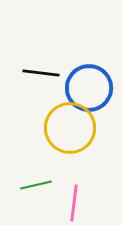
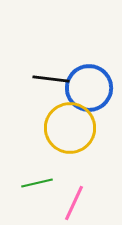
black line: moved 10 px right, 6 px down
green line: moved 1 px right, 2 px up
pink line: rotated 18 degrees clockwise
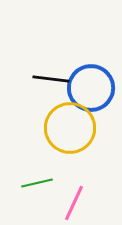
blue circle: moved 2 px right
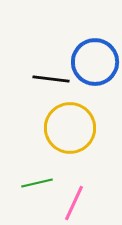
blue circle: moved 4 px right, 26 px up
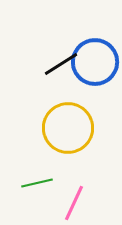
black line: moved 10 px right, 15 px up; rotated 39 degrees counterclockwise
yellow circle: moved 2 px left
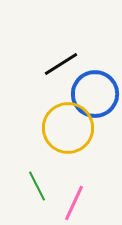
blue circle: moved 32 px down
green line: moved 3 px down; rotated 76 degrees clockwise
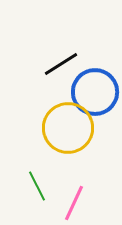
blue circle: moved 2 px up
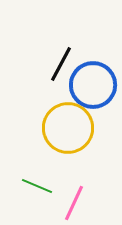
black line: rotated 30 degrees counterclockwise
blue circle: moved 2 px left, 7 px up
green line: rotated 40 degrees counterclockwise
